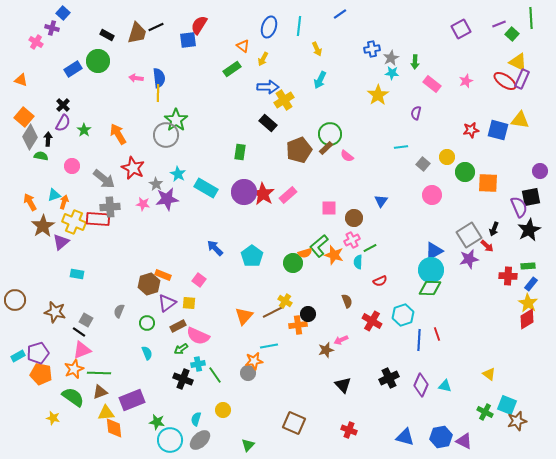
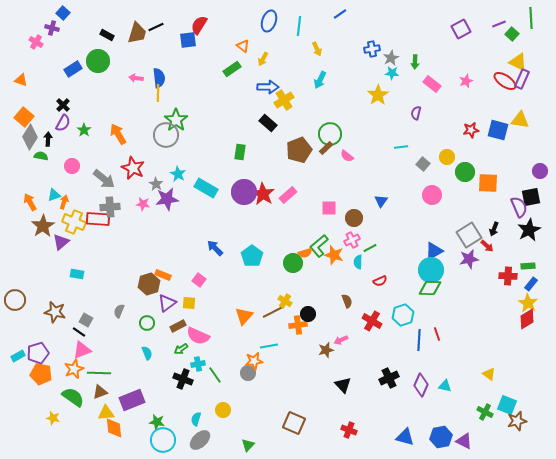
blue ellipse at (269, 27): moved 6 px up
cyan circle at (170, 440): moved 7 px left
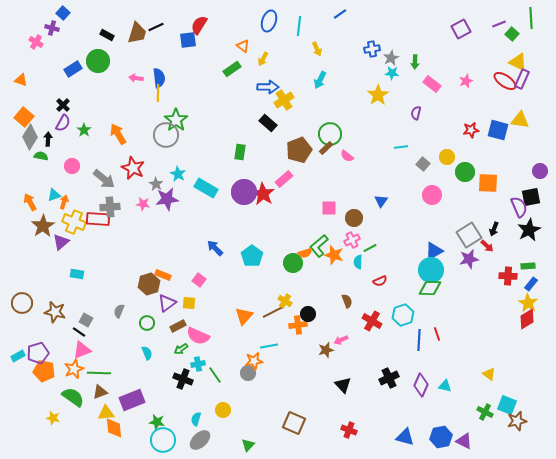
pink rectangle at (288, 195): moved 4 px left, 16 px up
brown circle at (15, 300): moved 7 px right, 3 px down
orange pentagon at (41, 374): moved 3 px right, 3 px up
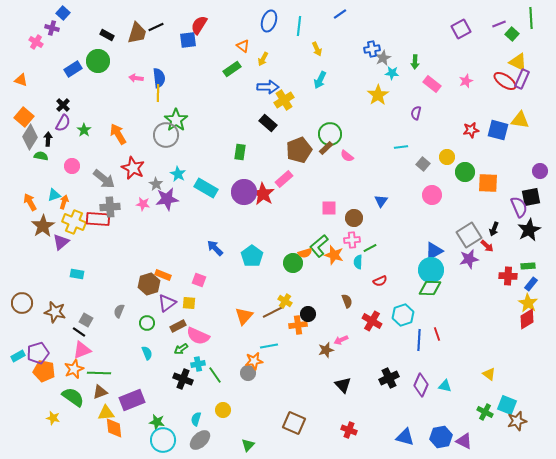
gray star at (391, 58): moved 8 px left
pink cross at (352, 240): rotated 21 degrees clockwise
pink square at (199, 280): rotated 16 degrees counterclockwise
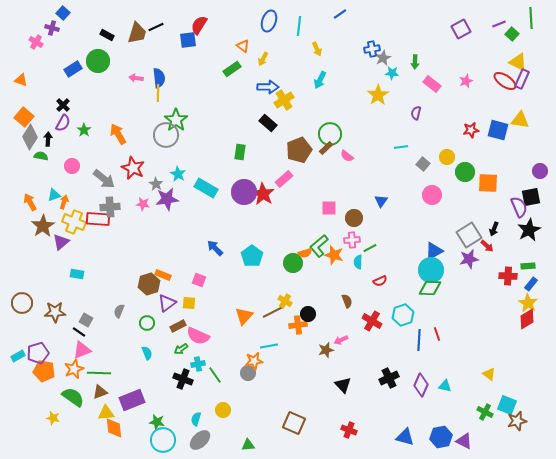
brown star at (55, 312): rotated 15 degrees counterclockwise
green triangle at (248, 445): rotated 40 degrees clockwise
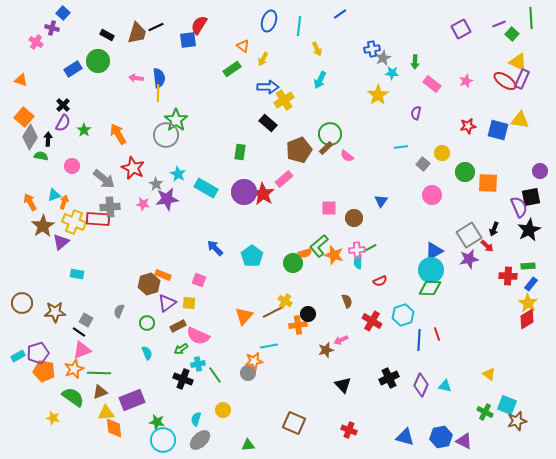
red star at (471, 130): moved 3 px left, 4 px up
yellow circle at (447, 157): moved 5 px left, 4 px up
pink cross at (352, 240): moved 5 px right, 10 px down
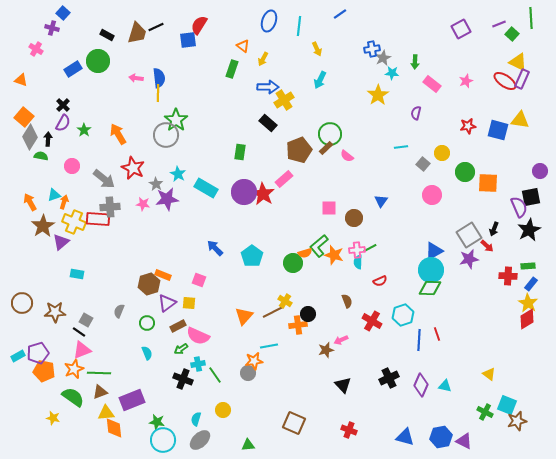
pink cross at (36, 42): moved 7 px down
green rectangle at (232, 69): rotated 36 degrees counterclockwise
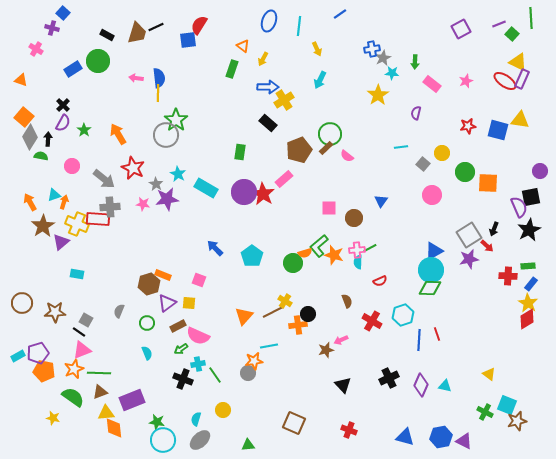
yellow cross at (74, 222): moved 3 px right, 2 px down
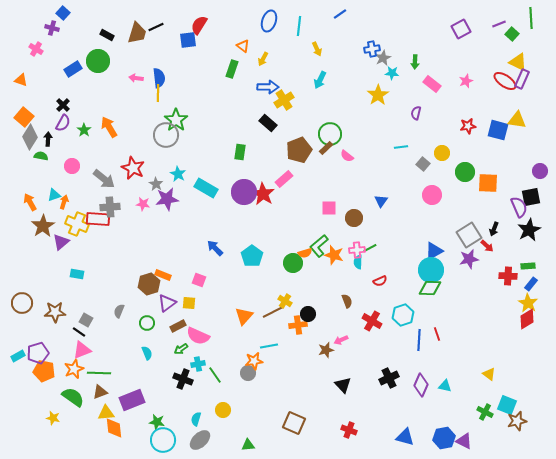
yellow triangle at (520, 120): moved 3 px left
orange arrow at (118, 134): moved 9 px left, 7 px up
blue hexagon at (441, 437): moved 3 px right, 1 px down
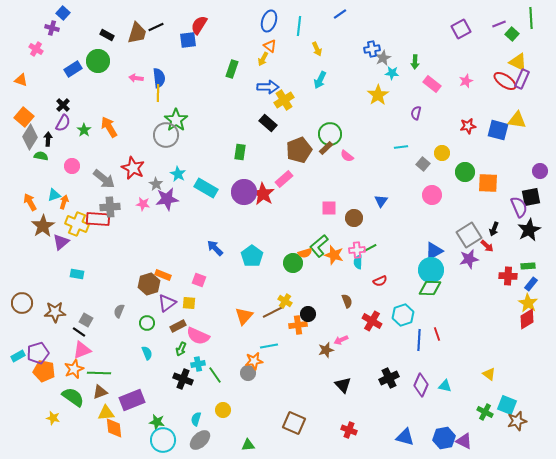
orange triangle at (243, 46): moved 27 px right
green arrow at (181, 349): rotated 32 degrees counterclockwise
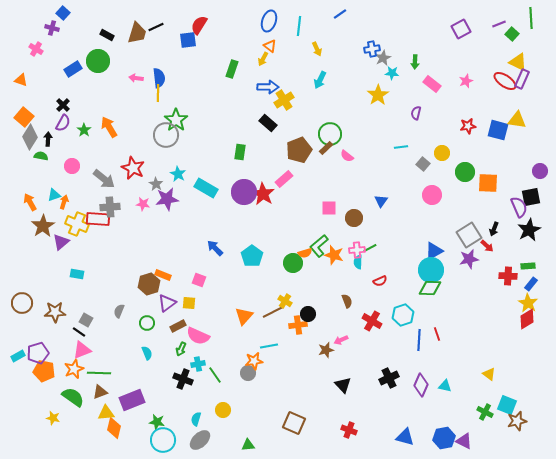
orange diamond at (114, 428): rotated 20 degrees clockwise
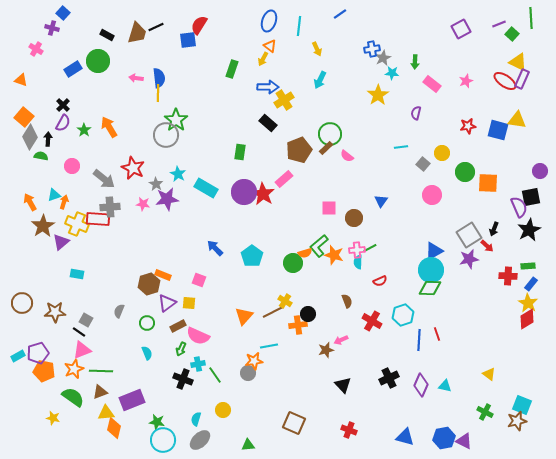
green line at (99, 373): moved 2 px right, 2 px up
cyan square at (507, 405): moved 15 px right
